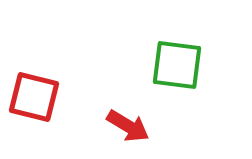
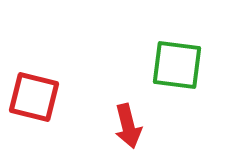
red arrow: rotated 45 degrees clockwise
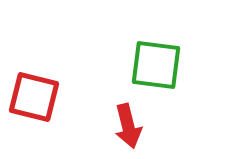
green square: moved 21 px left
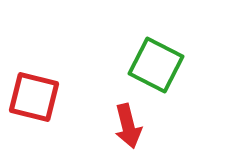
green square: rotated 20 degrees clockwise
